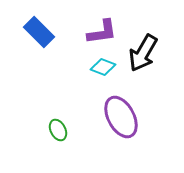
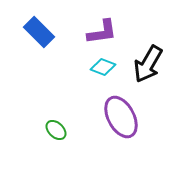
black arrow: moved 5 px right, 11 px down
green ellipse: moved 2 px left; rotated 20 degrees counterclockwise
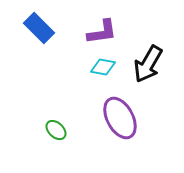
blue rectangle: moved 4 px up
cyan diamond: rotated 10 degrees counterclockwise
purple ellipse: moved 1 px left, 1 px down
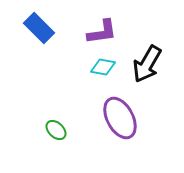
black arrow: moved 1 px left
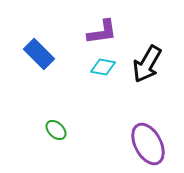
blue rectangle: moved 26 px down
purple ellipse: moved 28 px right, 26 px down
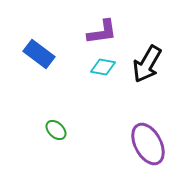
blue rectangle: rotated 8 degrees counterclockwise
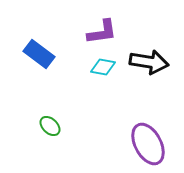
black arrow: moved 2 px right, 2 px up; rotated 111 degrees counterclockwise
green ellipse: moved 6 px left, 4 px up
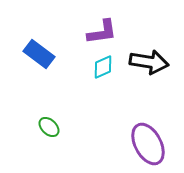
cyan diamond: rotated 35 degrees counterclockwise
green ellipse: moved 1 px left, 1 px down
